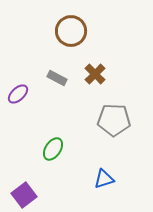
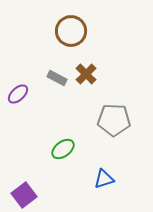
brown cross: moved 9 px left
green ellipse: moved 10 px right; rotated 20 degrees clockwise
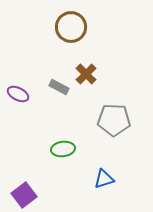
brown circle: moved 4 px up
gray rectangle: moved 2 px right, 9 px down
purple ellipse: rotated 70 degrees clockwise
green ellipse: rotated 30 degrees clockwise
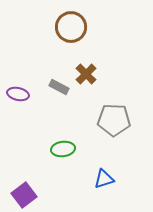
purple ellipse: rotated 15 degrees counterclockwise
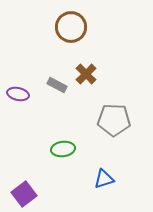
gray rectangle: moved 2 px left, 2 px up
purple square: moved 1 px up
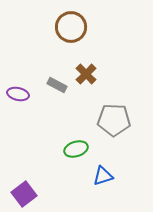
green ellipse: moved 13 px right; rotated 10 degrees counterclockwise
blue triangle: moved 1 px left, 3 px up
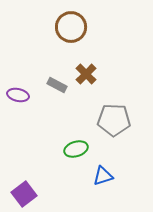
purple ellipse: moved 1 px down
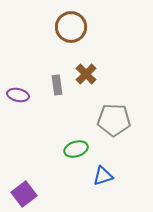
gray rectangle: rotated 54 degrees clockwise
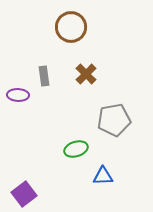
gray rectangle: moved 13 px left, 9 px up
purple ellipse: rotated 10 degrees counterclockwise
gray pentagon: rotated 12 degrees counterclockwise
blue triangle: rotated 15 degrees clockwise
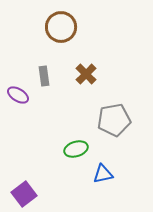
brown circle: moved 10 px left
purple ellipse: rotated 30 degrees clockwise
blue triangle: moved 2 px up; rotated 10 degrees counterclockwise
